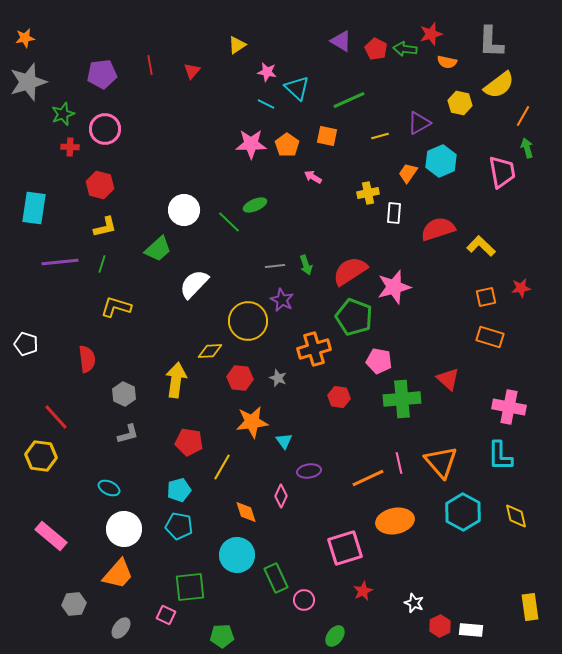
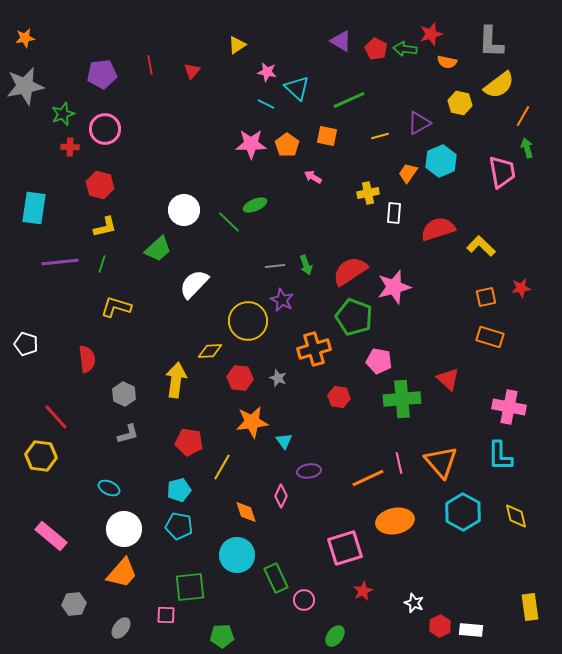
gray star at (28, 82): moved 3 px left, 4 px down; rotated 6 degrees clockwise
orange trapezoid at (118, 574): moved 4 px right, 1 px up
pink square at (166, 615): rotated 24 degrees counterclockwise
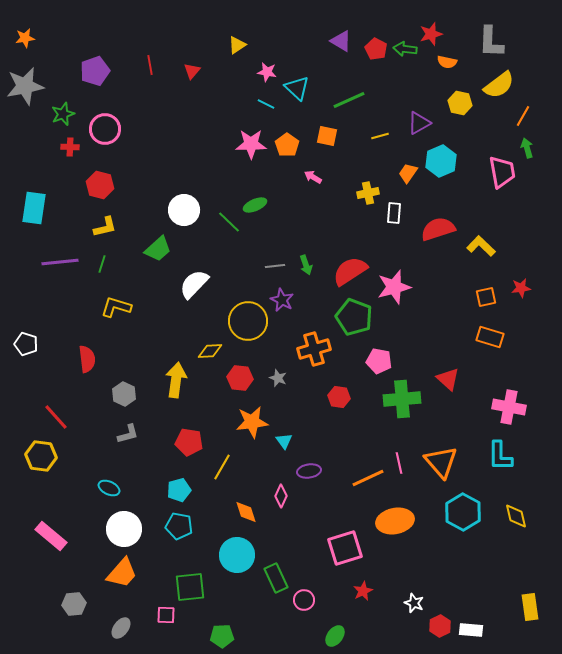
purple pentagon at (102, 74): moved 7 px left, 3 px up; rotated 12 degrees counterclockwise
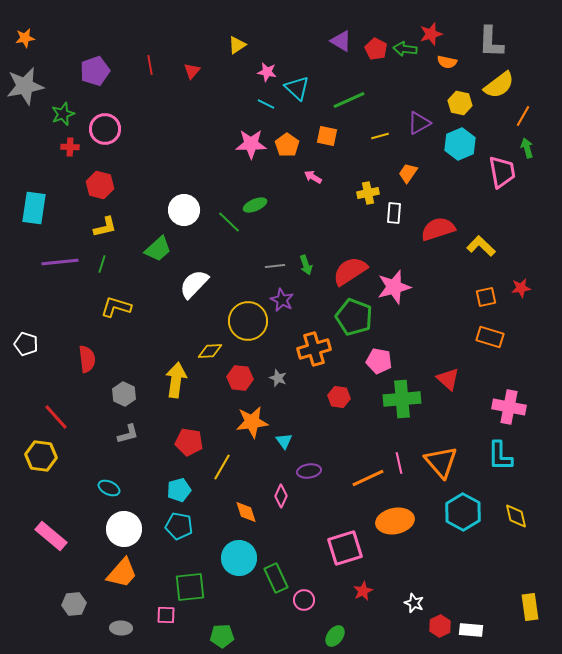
cyan hexagon at (441, 161): moved 19 px right, 17 px up
cyan circle at (237, 555): moved 2 px right, 3 px down
gray ellipse at (121, 628): rotated 55 degrees clockwise
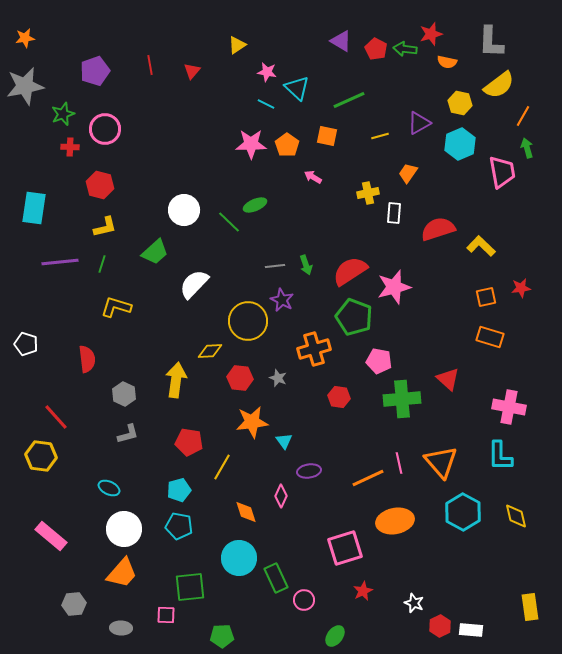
green trapezoid at (158, 249): moved 3 px left, 3 px down
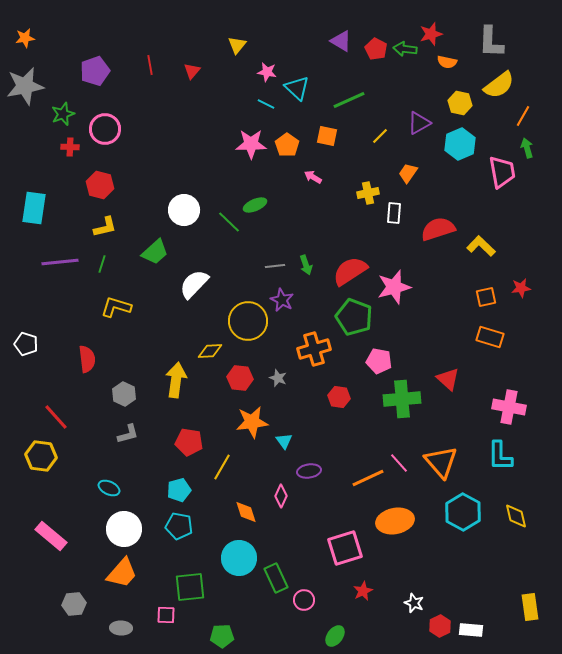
yellow triangle at (237, 45): rotated 18 degrees counterclockwise
yellow line at (380, 136): rotated 30 degrees counterclockwise
pink line at (399, 463): rotated 30 degrees counterclockwise
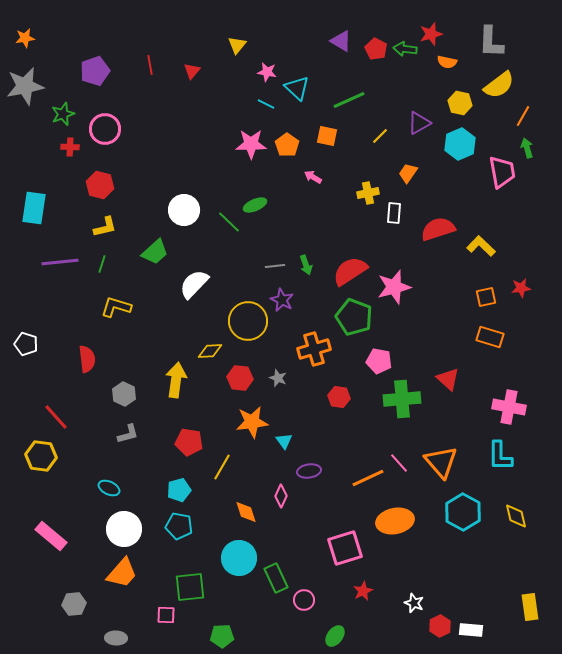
gray ellipse at (121, 628): moved 5 px left, 10 px down
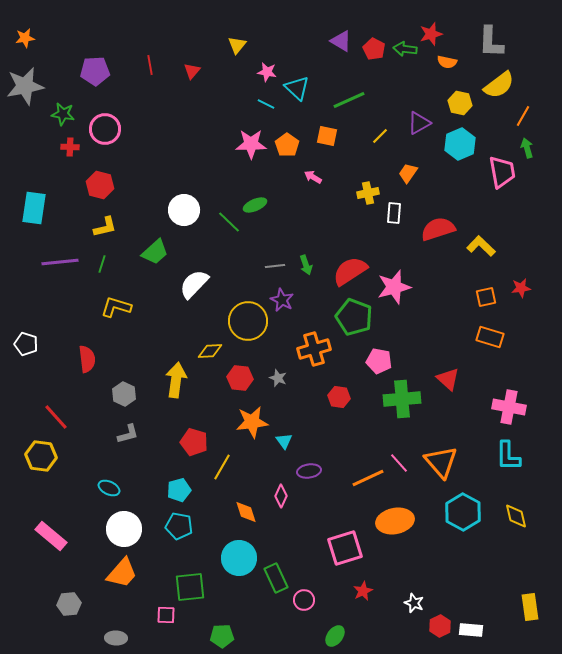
red pentagon at (376, 49): moved 2 px left
purple pentagon at (95, 71): rotated 16 degrees clockwise
green star at (63, 114): rotated 30 degrees clockwise
red pentagon at (189, 442): moved 5 px right; rotated 8 degrees clockwise
cyan L-shape at (500, 456): moved 8 px right
gray hexagon at (74, 604): moved 5 px left
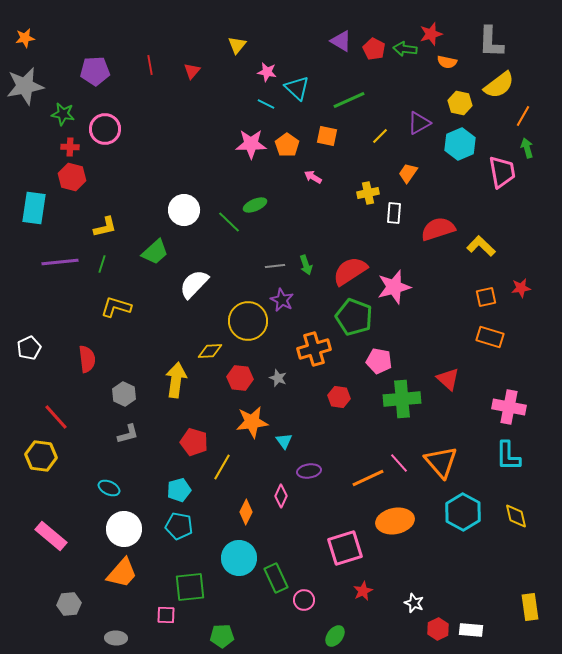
red hexagon at (100, 185): moved 28 px left, 8 px up
white pentagon at (26, 344): moved 3 px right, 4 px down; rotated 30 degrees clockwise
orange diamond at (246, 512): rotated 45 degrees clockwise
red hexagon at (440, 626): moved 2 px left, 3 px down
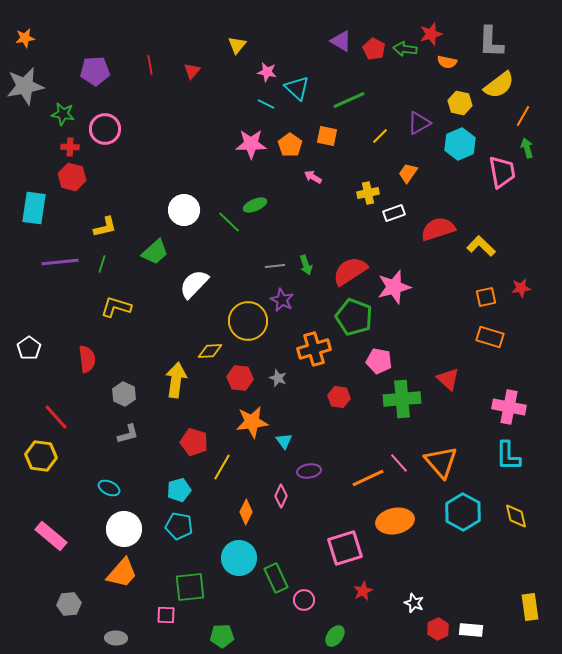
orange pentagon at (287, 145): moved 3 px right
white rectangle at (394, 213): rotated 65 degrees clockwise
white pentagon at (29, 348): rotated 10 degrees counterclockwise
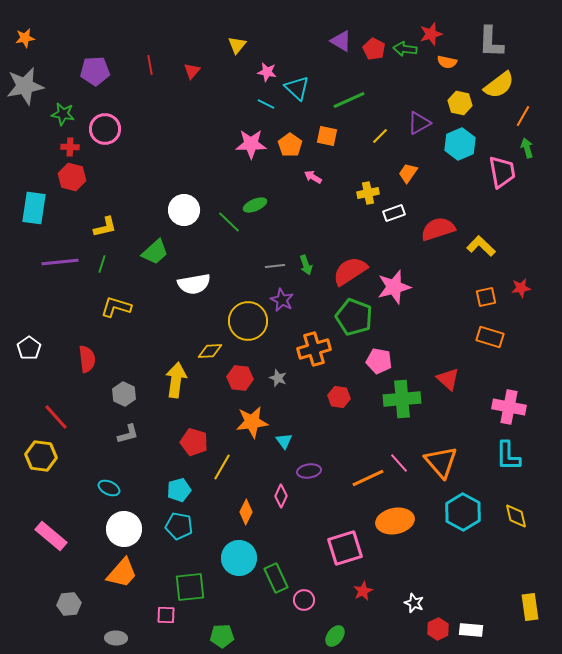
white semicircle at (194, 284): rotated 144 degrees counterclockwise
